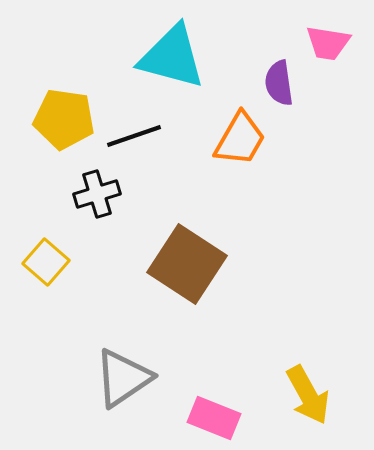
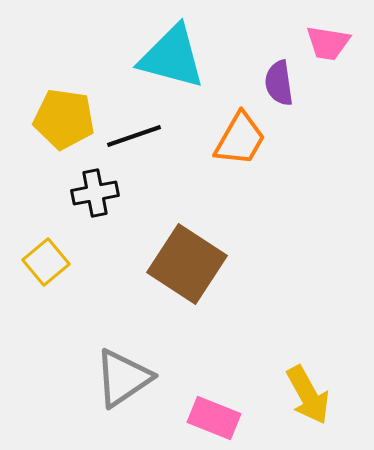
black cross: moved 2 px left, 1 px up; rotated 6 degrees clockwise
yellow square: rotated 9 degrees clockwise
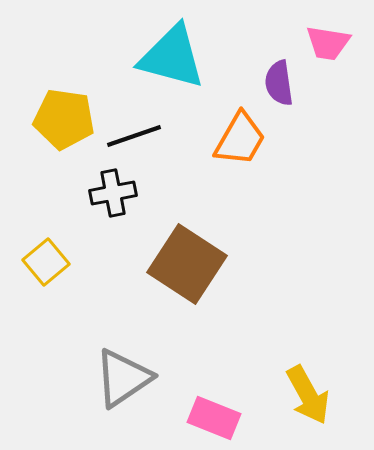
black cross: moved 18 px right
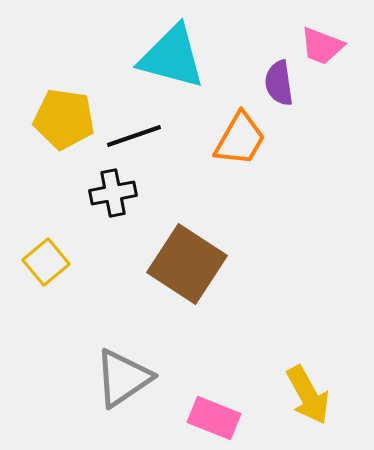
pink trapezoid: moved 6 px left, 3 px down; rotated 12 degrees clockwise
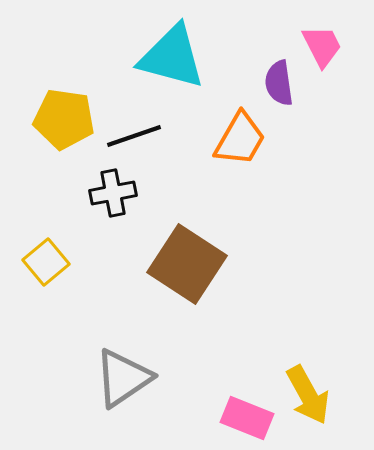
pink trapezoid: rotated 138 degrees counterclockwise
pink rectangle: moved 33 px right
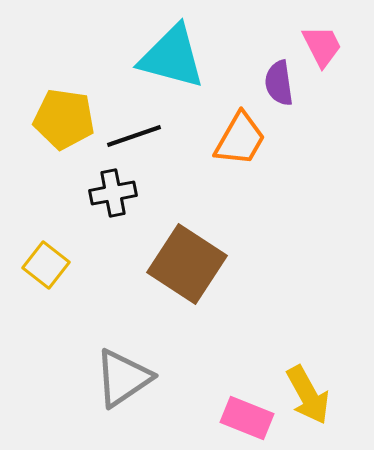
yellow square: moved 3 px down; rotated 12 degrees counterclockwise
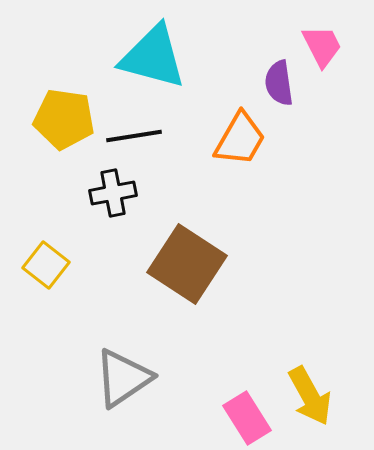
cyan triangle: moved 19 px left
black line: rotated 10 degrees clockwise
yellow arrow: moved 2 px right, 1 px down
pink rectangle: rotated 36 degrees clockwise
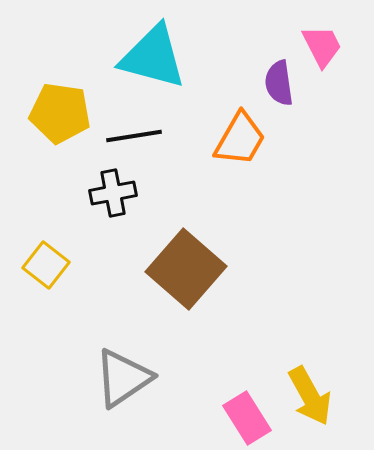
yellow pentagon: moved 4 px left, 6 px up
brown square: moved 1 px left, 5 px down; rotated 8 degrees clockwise
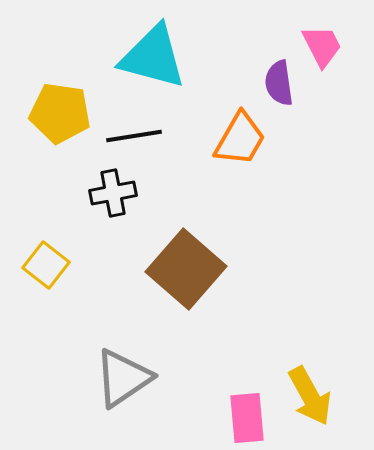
pink rectangle: rotated 27 degrees clockwise
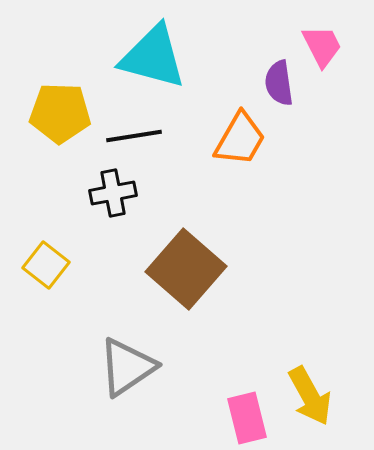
yellow pentagon: rotated 6 degrees counterclockwise
gray triangle: moved 4 px right, 11 px up
pink rectangle: rotated 9 degrees counterclockwise
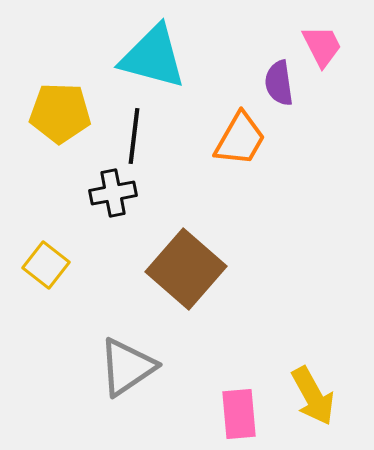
black line: rotated 74 degrees counterclockwise
yellow arrow: moved 3 px right
pink rectangle: moved 8 px left, 4 px up; rotated 9 degrees clockwise
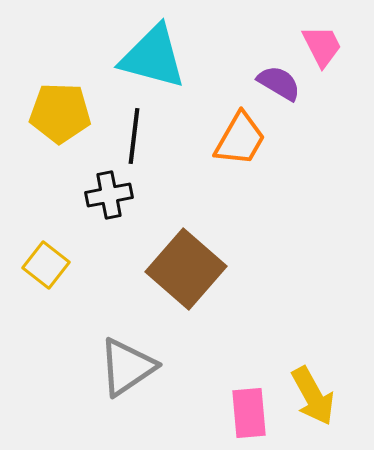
purple semicircle: rotated 129 degrees clockwise
black cross: moved 4 px left, 2 px down
pink rectangle: moved 10 px right, 1 px up
